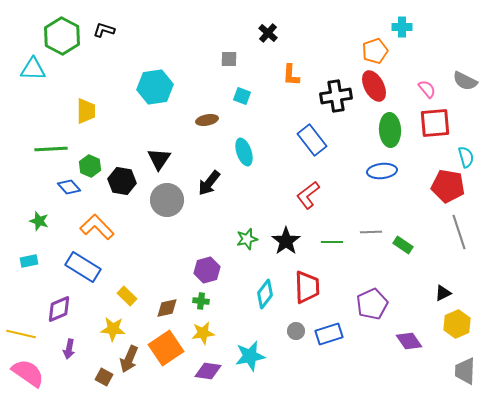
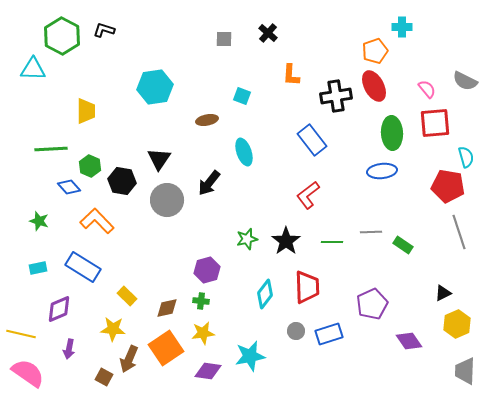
gray square at (229, 59): moved 5 px left, 20 px up
green ellipse at (390, 130): moved 2 px right, 3 px down
orange L-shape at (97, 227): moved 6 px up
cyan rectangle at (29, 261): moved 9 px right, 7 px down
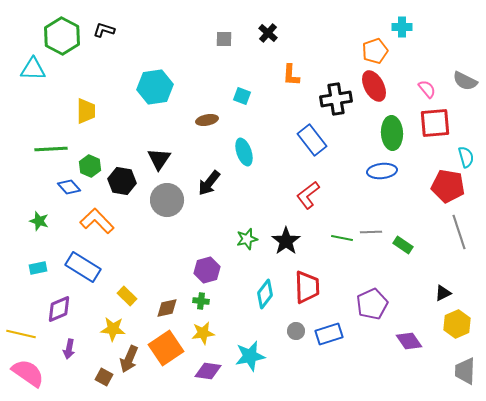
black cross at (336, 96): moved 3 px down
green line at (332, 242): moved 10 px right, 4 px up; rotated 10 degrees clockwise
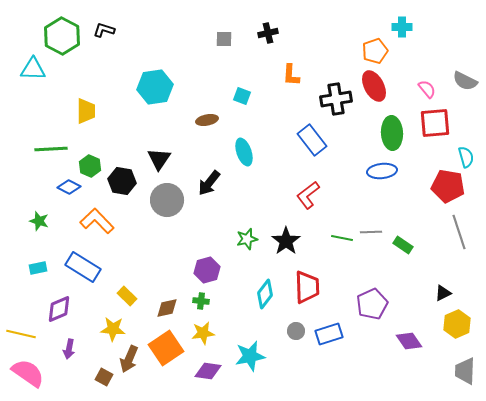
black cross at (268, 33): rotated 36 degrees clockwise
blue diamond at (69, 187): rotated 20 degrees counterclockwise
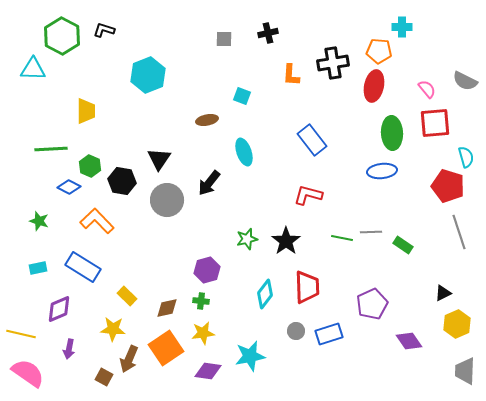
orange pentagon at (375, 51): moved 4 px right; rotated 25 degrees clockwise
red ellipse at (374, 86): rotated 40 degrees clockwise
cyan hexagon at (155, 87): moved 7 px left, 12 px up; rotated 12 degrees counterclockwise
black cross at (336, 99): moved 3 px left, 36 px up
red pentagon at (448, 186): rotated 8 degrees clockwise
red L-shape at (308, 195): rotated 52 degrees clockwise
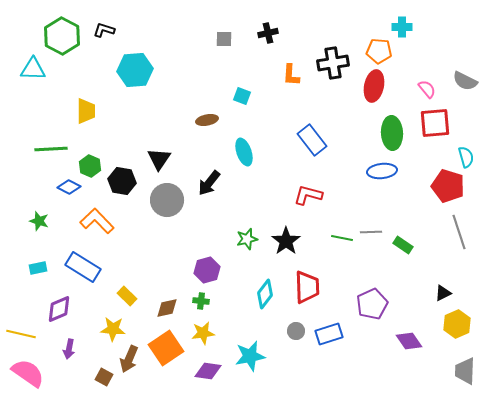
cyan hexagon at (148, 75): moved 13 px left, 5 px up; rotated 16 degrees clockwise
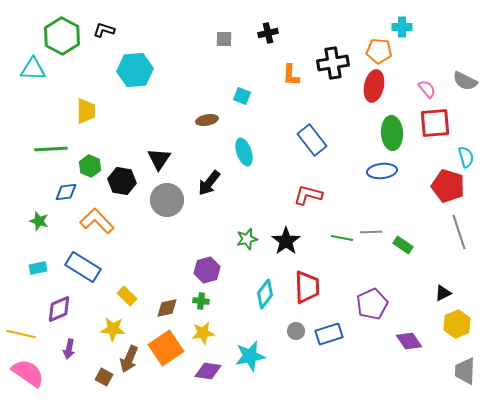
blue diamond at (69, 187): moved 3 px left, 5 px down; rotated 35 degrees counterclockwise
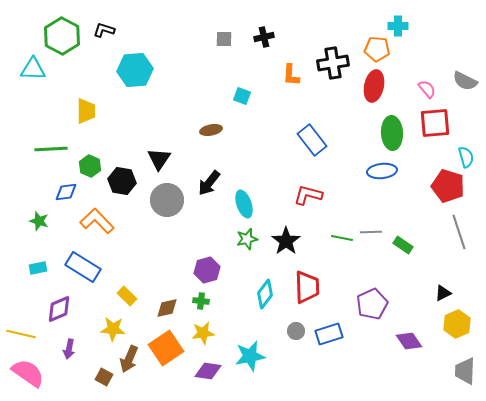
cyan cross at (402, 27): moved 4 px left, 1 px up
black cross at (268, 33): moved 4 px left, 4 px down
orange pentagon at (379, 51): moved 2 px left, 2 px up
brown ellipse at (207, 120): moved 4 px right, 10 px down
cyan ellipse at (244, 152): moved 52 px down
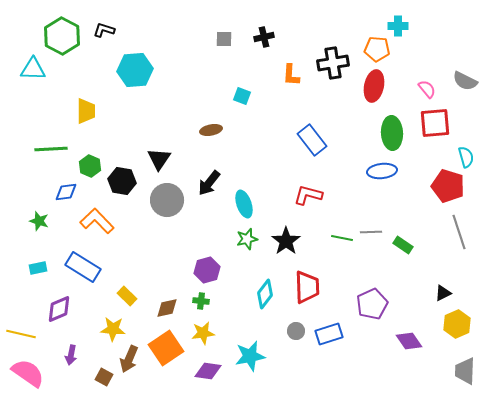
purple arrow at (69, 349): moved 2 px right, 6 px down
